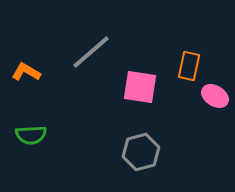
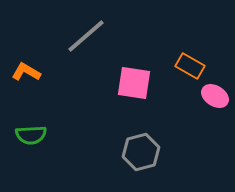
gray line: moved 5 px left, 16 px up
orange rectangle: moved 1 px right; rotated 72 degrees counterclockwise
pink square: moved 6 px left, 4 px up
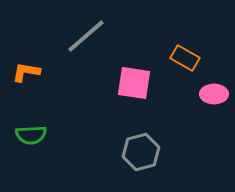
orange rectangle: moved 5 px left, 8 px up
orange L-shape: rotated 20 degrees counterclockwise
pink ellipse: moved 1 px left, 2 px up; rotated 32 degrees counterclockwise
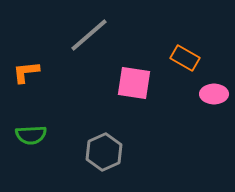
gray line: moved 3 px right, 1 px up
orange L-shape: rotated 16 degrees counterclockwise
gray hexagon: moved 37 px left; rotated 9 degrees counterclockwise
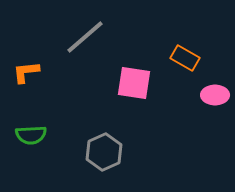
gray line: moved 4 px left, 2 px down
pink ellipse: moved 1 px right, 1 px down
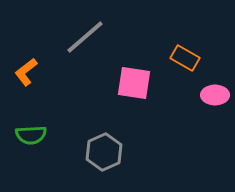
orange L-shape: rotated 32 degrees counterclockwise
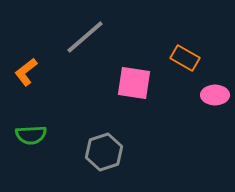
gray hexagon: rotated 6 degrees clockwise
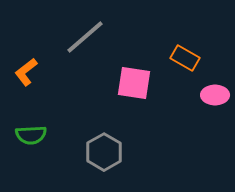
gray hexagon: rotated 12 degrees counterclockwise
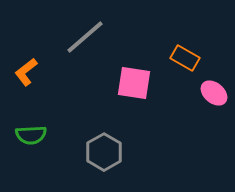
pink ellipse: moved 1 px left, 2 px up; rotated 40 degrees clockwise
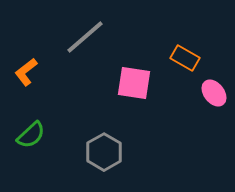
pink ellipse: rotated 12 degrees clockwise
green semicircle: rotated 40 degrees counterclockwise
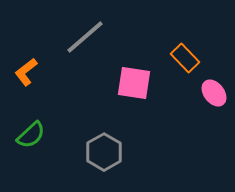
orange rectangle: rotated 16 degrees clockwise
